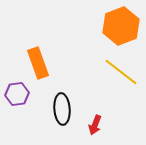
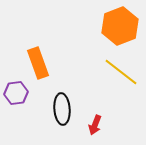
orange hexagon: moved 1 px left
purple hexagon: moved 1 px left, 1 px up
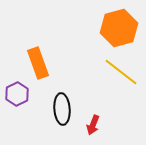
orange hexagon: moved 1 px left, 2 px down; rotated 6 degrees clockwise
purple hexagon: moved 1 px right, 1 px down; rotated 20 degrees counterclockwise
red arrow: moved 2 px left
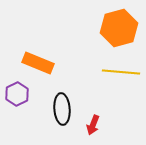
orange rectangle: rotated 48 degrees counterclockwise
yellow line: rotated 33 degrees counterclockwise
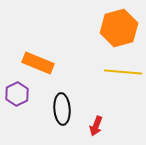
yellow line: moved 2 px right
red arrow: moved 3 px right, 1 px down
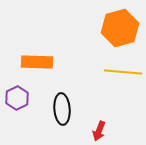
orange hexagon: moved 1 px right
orange rectangle: moved 1 px left, 1 px up; rotated 20 degrees counterclockwise
purple hexagon: moved 4 px down
red arrow: moved 3 px right, 5 px down
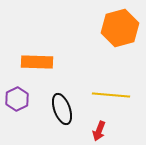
yellow line: moved 12 px left, 23 px down
purple hexagon: moved 1 px down
black ellipse: rotated 16 degrees counterclockwise
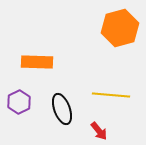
purple hexagon: moved 2 px right, 3 px down
red arrow: rotated 60 degrees counterclockwise
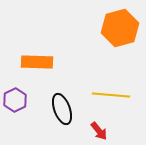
purple hexagon: moved 4 px left, 2 px up
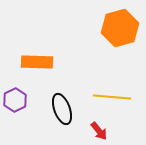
yellow line: moved 1 px right, 2 px down
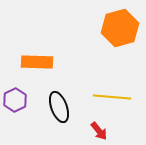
black ellipse: moved 3 px left, 2 px up
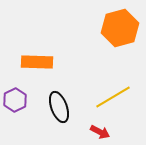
yellow line: moved 1 px right; rotated 36 degrees counterclockwise
red arrow: moved 1 px right, 1 px down; rotated 24 degrees counterclockwise
